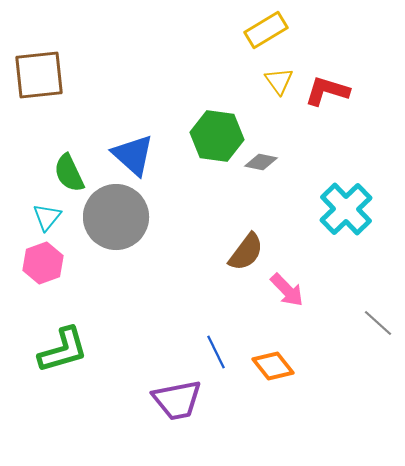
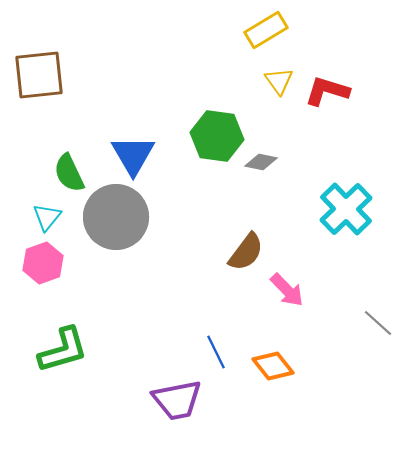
blue triangle: rotated 18 degrees clockwise
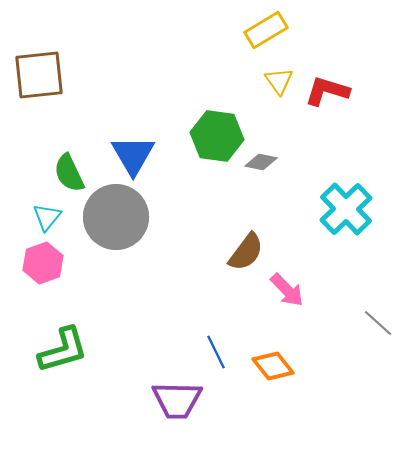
purple trapezoid: rotated 12 degrees clockwise
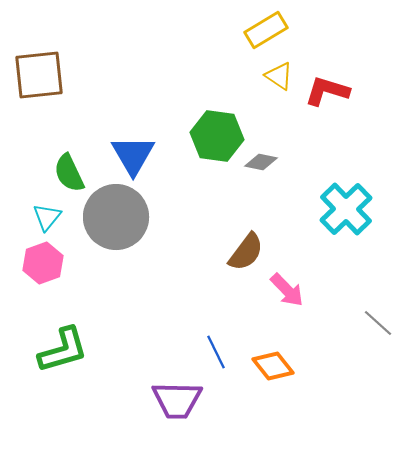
yellow triangle: moved 5 px up; rotated 20 degrees counterclockwise
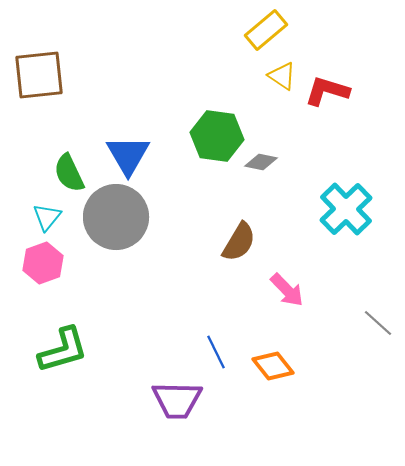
yellow rectangle: rotated 9 degrees counterclockwise
yellow triangle: moved 3 px right
blue triangle: moved 5 px left
brown semicircle: moved 7 px left, 10 px up; rotated 6 degrees counterclockwise
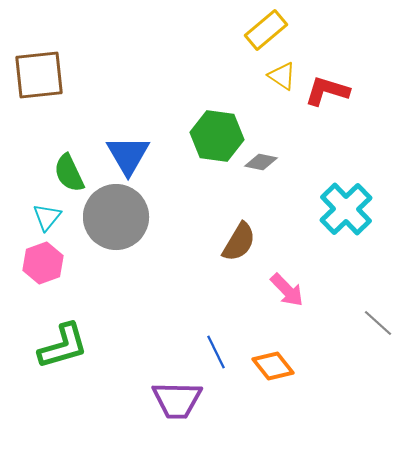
green L-shape: moved 4 px up
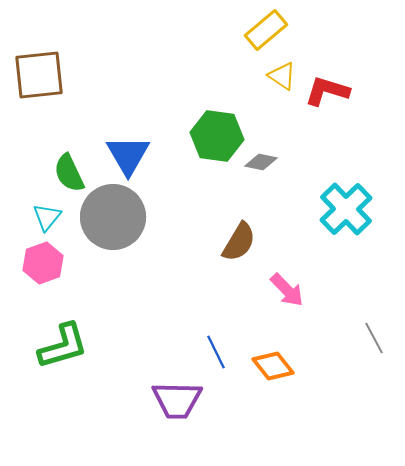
gray circle: moved 3 px left
gray line: moved 4 px left, 15 px down; rotated 20 degrees clockwise
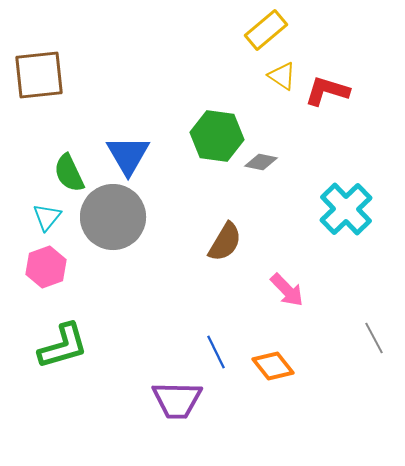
brown semicircle: moved 14 px left
pink hexagon: moved 3 px right, 4 px down
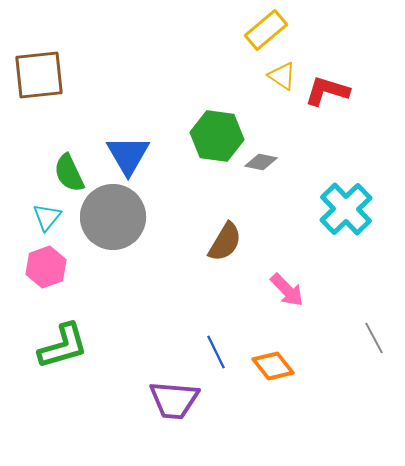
purple trapezoid: moved 3 px left; rotated 4 degrees clockwise
